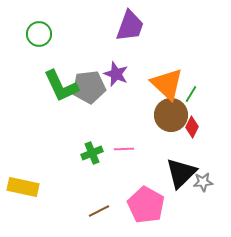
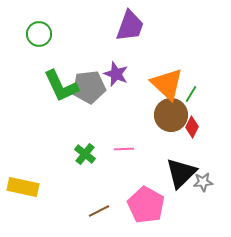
green cross: moved 7 px left, 1 px down; rotated 30 degrees counterclockwise
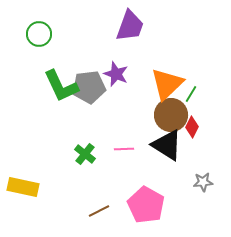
orange triangle: rotated 33 degrees clockwise
black triangle: moved 14 px left, 28 px up; rotated 44 degrees counterclockwise
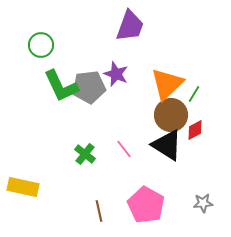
green circle: moved 2 px right, 11 px down
green line: moved 3 px right
red diamond: moved 3 px right, 3 px down; rotated 35 degrees clockwise
pink line: rotated 54 degrees clockwise
gray star: moved 21 px down
brown line: rotated 75 degrees counterclockwise
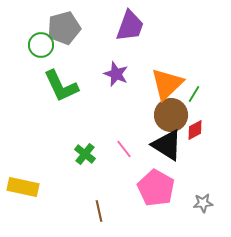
gray pentagon: moved 25 px left, 59 px up; rotated 8 degrees counterclockwise
pink pentagon: moved 10 px right, 17 px up
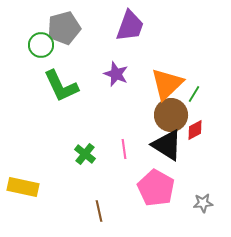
pink line: rotated 30 degrees clockwise
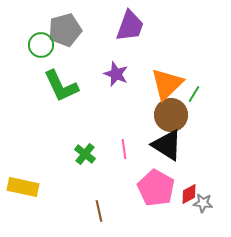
gray pentagon: moved 1 px right, 2 px down
red diamond: moved 6 px left, 64 px down
gray star: rotated 12 degrees clockwise
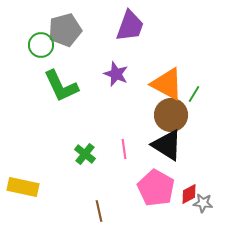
orange triangle: rotated 48 degrees counterclockwise
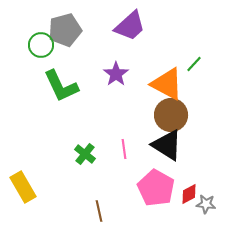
purple trapezoid: rotated 28 degrees clockwise
purple star: rotated 15 degrees clockwise
green line: moved 30 px up; rotated 12 degrees clockwise
yellow rectangle: rotated 48 degrees clockwise
gray star: moved 3 px right, 1 px down
